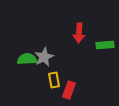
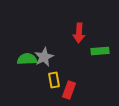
green rectangle: moved 5 px left, 6 px down
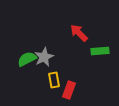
red arrow: rotated 132 degrees clockwise
green semicircle: rotated 24 degrees counterclockwise
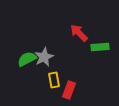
green rectangle: moved 4 px up
